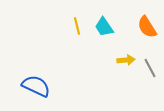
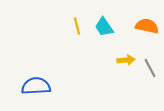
orange semicircle: moved 1 px up; rotated 135 degrees clockwise
blue semicircle: rotated 28 degrees counterclockwise
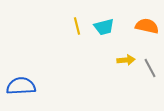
cyan trapezoid: rotated 70 degrees counterclockwise
blue semicircle: moved 15 px left
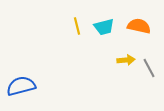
orange semicircle: moved 8 px left
gray line: moved 1 px left
blue semicircle: rotated 12 degrees counterclockwise
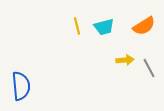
orange semicircle: moved 5 px right; rotated 135 degrees clockwise
yellow arrow: moved 1 px left
blue semicircle: rotated 100 degrees clockwise
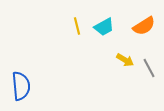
cyan trapezoid: rotated 15 degrees counterclockwise
yellow arrow: rotated 36 degrees clockwise
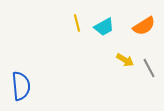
yellow line: moved 3 px up
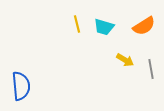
yellow line: moved 1 px down
cyan trapezoid: rotated 45 degrees clockwise
gray line: moved 2 px right, 1 px down; rotated 18 degrees clockwise
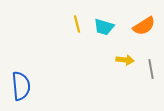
yellow arrow: rotated 24 degrees counterclockwise
